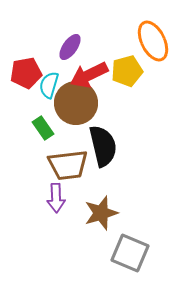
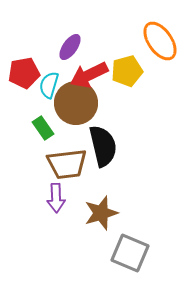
orange ellipse: moved 7 px right; rotated 9 degrees counterclockwise
red pentagon: moved 2 px left
brown trapezoid: moved 1 px left, 1 px up
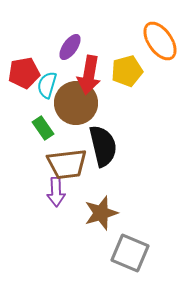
red arrow: rotated 54 degrees counterclockwise
cyan semicircle: moved 2 px left
purple arrow: moved 6 px up
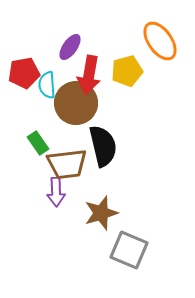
cyan semicircle: rotated 20 degrees counterclockwise
green rectangle: moved 5 px left, 15 px down
gray square: moved 1 px left, 3 px up
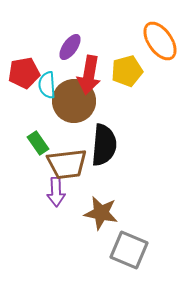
brown circle: moved 2 px left, 2 px up
black semicircle: moved 1 px right, 1 px up; rotated 18 degrees clockwise
brown star: rotated 28 degrees clockwise
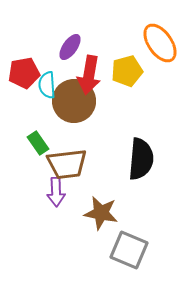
orange ellipse: moved 2 px down
black semicircle: moved 37 px right, 14 px down
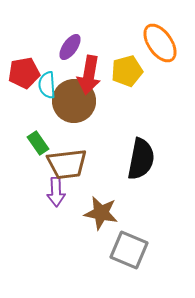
black semicircle: rotated 6 degrees clockwise
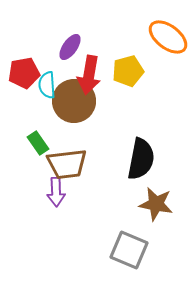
orange ellipse: moved 8 px right, 6 px up; rotated 18 degrees counterclockwise
yellow pentagon: moved 1 px right
brown star: moved 55 px right, 9 px up
